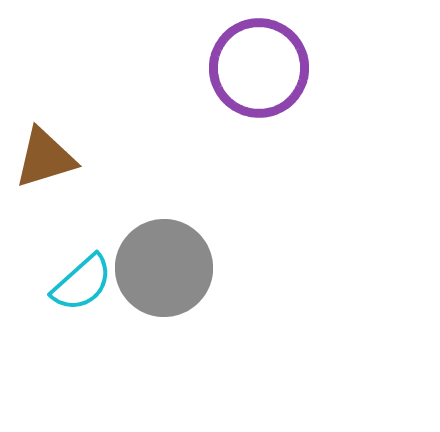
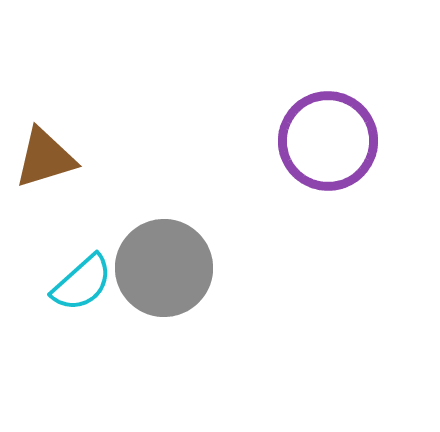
purple circle: moved 69 px right, 73 px down
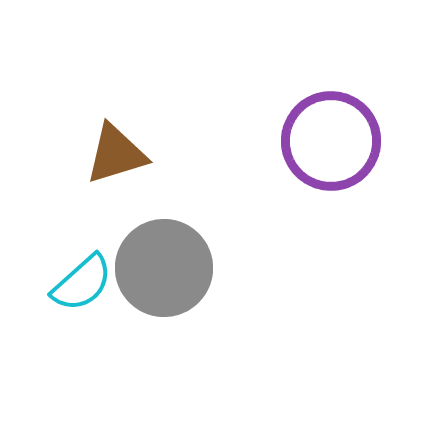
purple circle: moved 3 px right
brown triangle: moved 71 px right, 4 px up
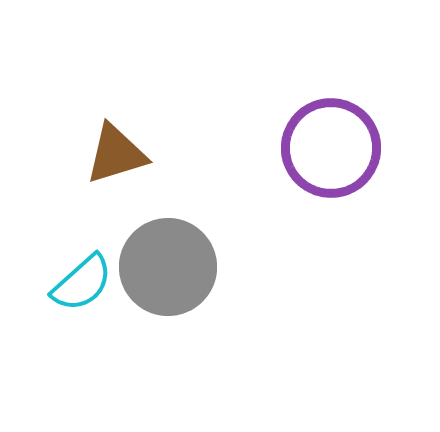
purple circle: moved 7 px down
gray circle: moved 4 px right, 1 px up
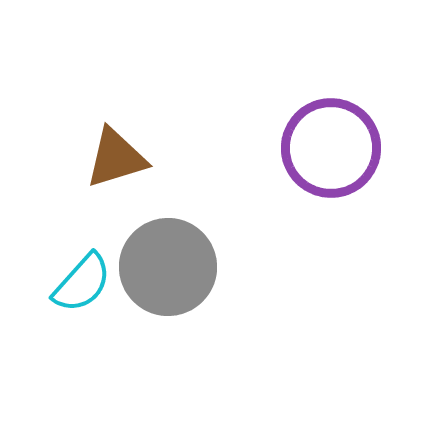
brown triangle: moved 4 px down
cyan semicircle: rotated 6 degrees counterclockwise
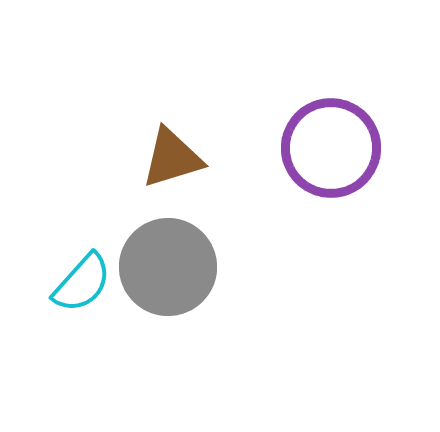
brown triangle: moved 56 px right
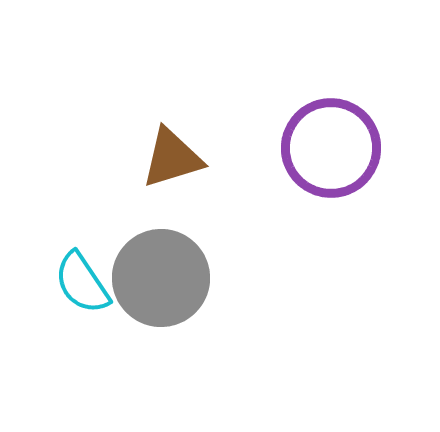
gray circle: moved 7 px left, 11 px down
cyan semicircle: rotated 104 degrees clockwise
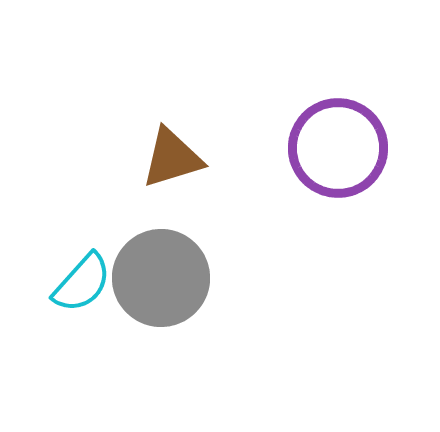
purple circle: moved 7 px right
cyan semicircle: rotated 104 degrees counterclockwise
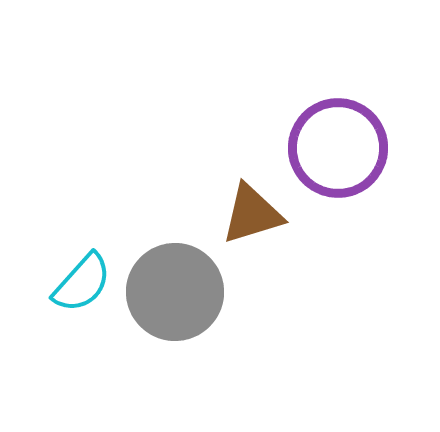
brown triangle: moved 80 px right, 56 px down
gray circle: moved 14 px right, 14 px down
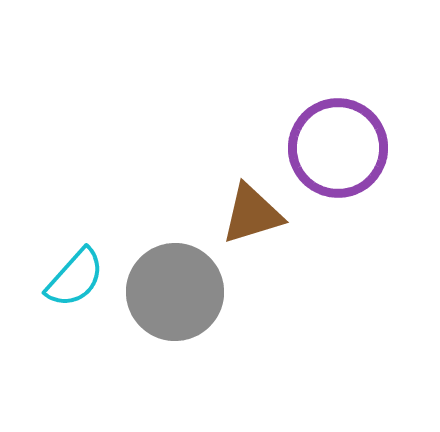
cyan semicircle: moved 7 px left, 5 px up
